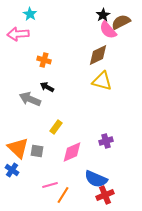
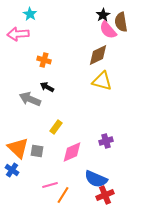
brown semicircle: rotated 72 degrees counterclockwise
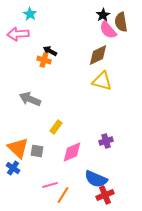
black arrow: moved 3 px right, 36 px up
blue cross: moved 1 px right, 2 px up
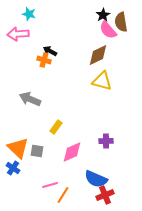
cyan star: moved 1 px left; rotated 16 degrees counterclockwise
purple cross: rotated 16 degrees clockwise
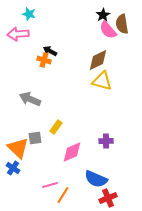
brown semicircle: moved 1 px right, 2 px down
brown diamond: moved 5 px down
gray square: moved 2 px left, 13 px up; rotated 16 degrees counterclockwise
red cross: moved 3 px right, 3 px down
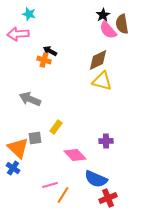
pink diamond: moved 3 px right, 3 px down; rotated 70 degrees clockwise
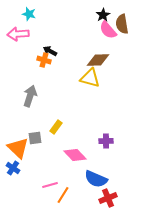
brown diamond: rotated 25 degrees clockwise
yellow triangle: moved 12 px left, 3 px up
gray arrow: moved 3 px up; rotated 85 degrees clockwise
